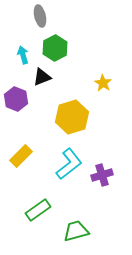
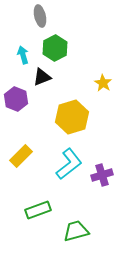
green rectangle: rotated 15 degrees clockwise
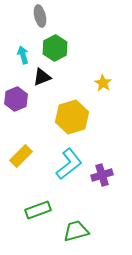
purple hexagon: rotated 15 degrees clockwise
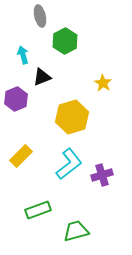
green hexagon: moved 10 px right, 7 px up
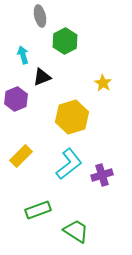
green trapezoid: rotated 48 degrees clockwise
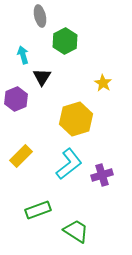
black triangle: rotated 36 degrees counterclockwise
yellow hexagon: moved 4 px right, 2 px down
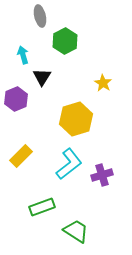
green rectangle: moved 4 px right, 3 px up
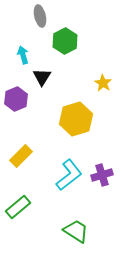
cyan L-shape: moved 11 px down
green rectangle: moved 24 px left; rotated 20 degrees counterclockwise
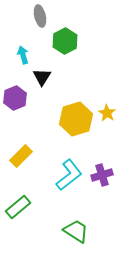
yellow star: moved 4 px right, 30 px down
purple hexagon: moved 1 px left, 1 px up
